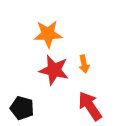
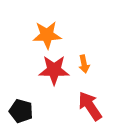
orange star: moved 1 px left, 1 px down
red star: rotated 12 degrees counterclockwise
black pentagon: moved 1 px left, 3 px down
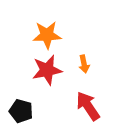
red star: moved 7 px left; rotated 12 degrees counterclockwise
red arrow: moved 2 px left
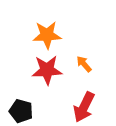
orange arrow: rotated 150 degrees clockwise
red star: rotated 8 degrees clockwise
red arrow: moved 4 px left, 1 px down; rotated 120 degrees counterclockwise
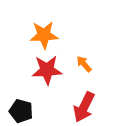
orange star: moved 3 px left
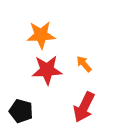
orange star: moved 3 px left
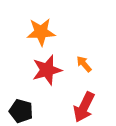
orange star: moved 3 px up
red star: rotated 12 degrees counterclockwise
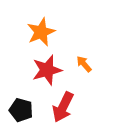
orange star: rotated 20 degrees counterclockwise
red arrow: moved 21 px left
black pentagon: moved 1 px up
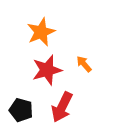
red arrow: moved 1 px left
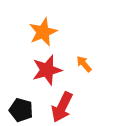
orange star: moved 2 px right
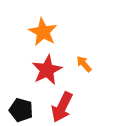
orange star: rotated 20 degrees counterclockwise
red star: rotated 12 degrees counterclockwise
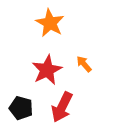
orange star: moved 7 px right, 9 px up
black pentagon: moved 2 px up
